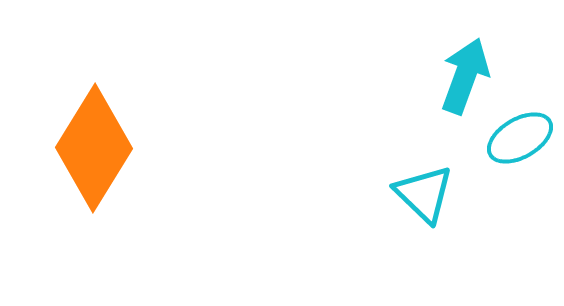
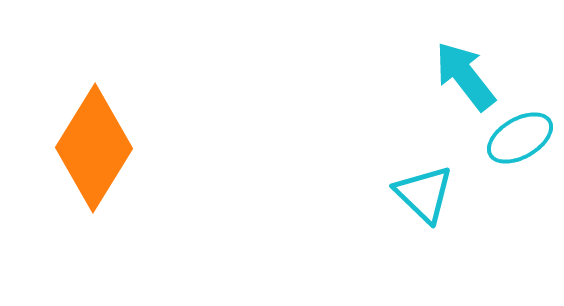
cyan arrow: rotated 58 degrees counterclockwise
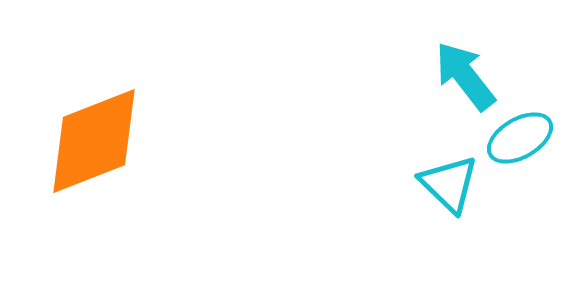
orange diamond: moved 7 px up; rotated 37 degrees clockwise
cyan triangle: moved 25 px right, 10 px up
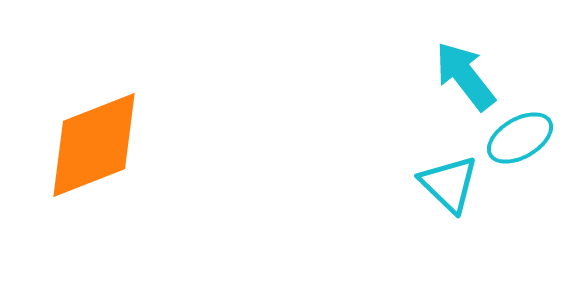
orange diamond: moved 4 px down
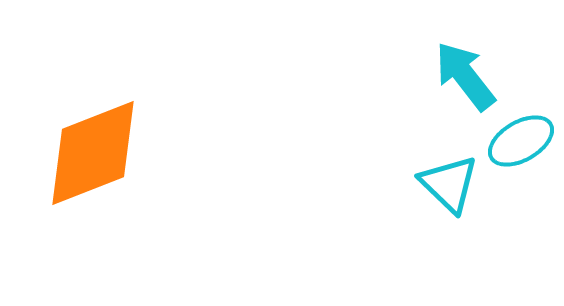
cyan ellipse: moved 1 px right, 3 px down
orange diamond: moved 1 px left, 8 px down
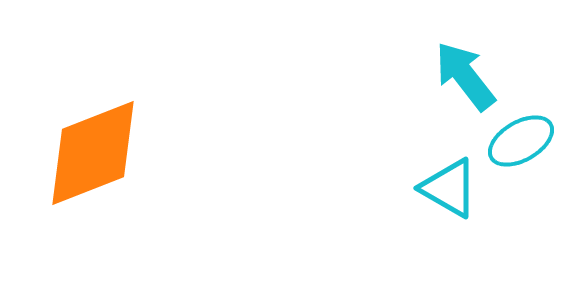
cyan triangle: moved 4 px down; rotated 14 degrees counterclockwise
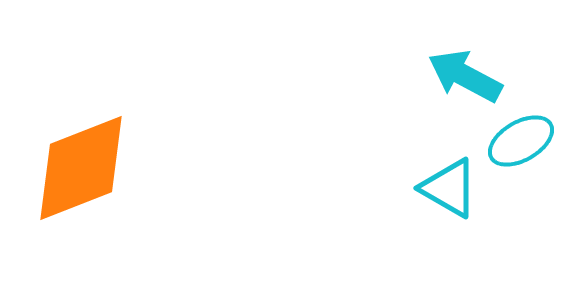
cyan arrow: rotated 24 degrees counterclockwise
orange diamond: moved 12 px left, 15 px down
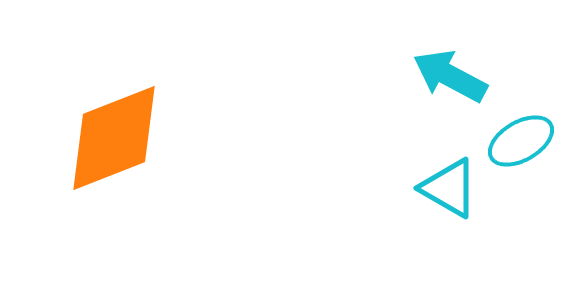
cyan arrow: moved 15 px left
orange diamond: moved 33 px right, 30 px up
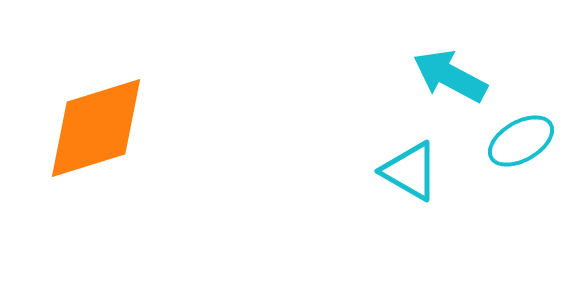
orange diamond: moved 18 px left, 10 px up; rotated 4 degrees clockwise
cyan triangle: moved 39 px left, 17 px up
